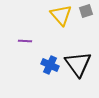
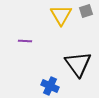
yellow triangle: rotated 10 degrees clockwise
blue cross: moved 21 px down
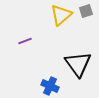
yellow triangle: rotated 20 degrees clockwise
purple line: rotated 24 degrees counterclockwise
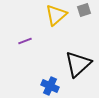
gray square: moved 2 px left, 1 px up
yellow triangle: moved 5 px left
black triangle: rotated 24 degrees clockwise
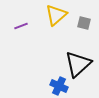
gray square: moved 13 px down; rotated 32 degrees clockwise
purple line: moved 4 px left, 15 px up
blue cross: moved 9 px right
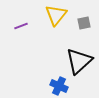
yellow triangle: rotated 10 degrees counterclockwise
gray square: rotated 24 degrees counterclockwise
black triangle: moved 1 px right, 3 px up
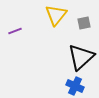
purple line: moved 6 px left, 5 px down
black triangle: moved 2 px right, 4 px up
blue cross: moved 16 px right
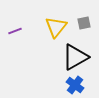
yellow triangle: moved 12 px down
black triangle: moved 6 px left; rotated 12 degrees clockwise
blue cross: moved 1 px up; rotated 12 degrees clockwise
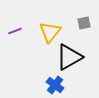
yellow triangle: moved 6 px left, 5 px down
black triangle: moved 6 px left
blue cross: moved 20 px left
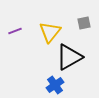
blue cross: rotated 18 degrees clockwise
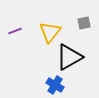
blue cross: rotated 24 degrees counterclockwise
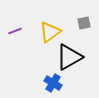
yellow triangle: rotated 15 degrees clockwise
blue cross: moved 2 px left, 2 px up
